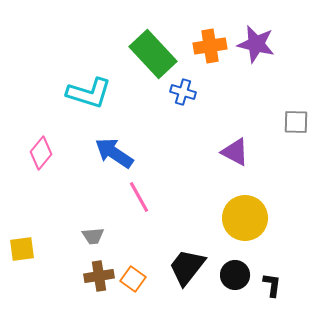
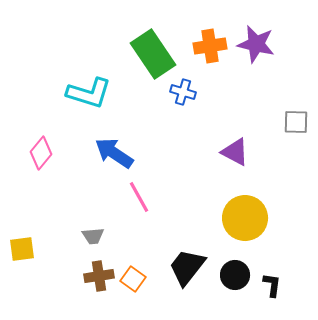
green rectangle: rotated 9 degrees clockwise
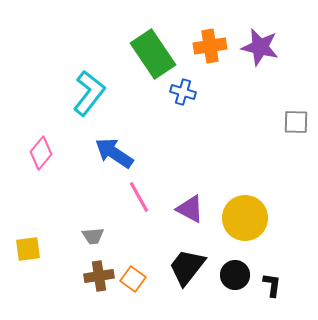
purple star: moved 4 px right, 3 px down
cyan L-shape: rotated 69 degrees counterclockwise
purple triangle: moved 45 px left, 57 px down
yellow square: moved 6 px right
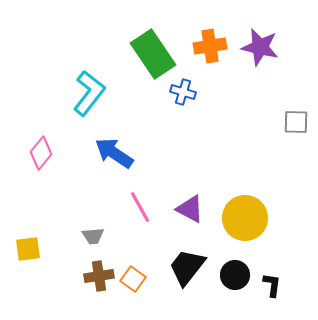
pink line: moved 1 px right, 10 px down
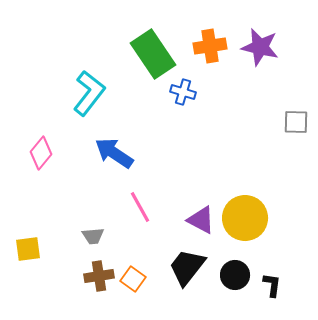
purple triangle: moved 11 px right, 11 px down
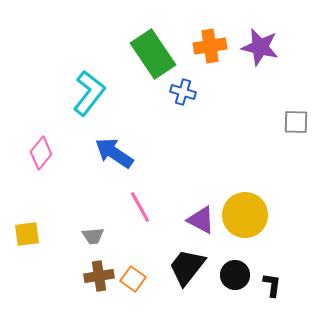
yellow circle: moved 3 px up
yellow square: moved 1 px left, 15 px up
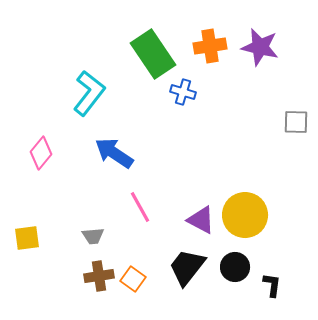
yellow square: moved 4 px down
black circle: moved 8 px up
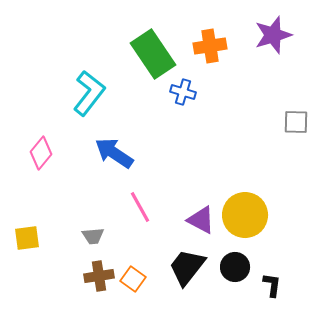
purple star: moved 13 px right, 12 px up; rotated 30 degrees counterclockwise
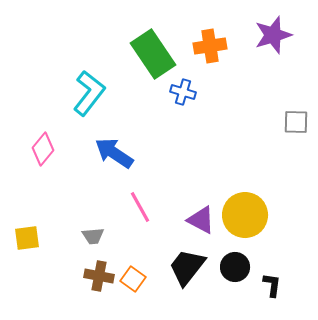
pink diamond: moved 2 px right, 4 px up
brown cross: rotated 20 degrees clockwise
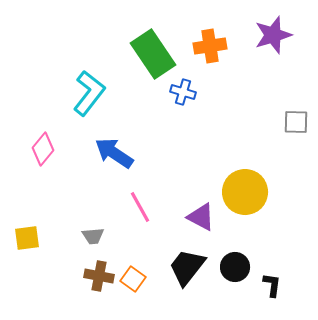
yellow circle: moved 23 px up
purple triangle: moved 3 px up
